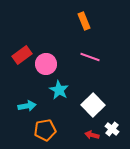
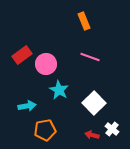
white square: moved 1 px right, 2 px up
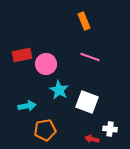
red rectangle: rotated 24 degrees clockwise
white square: moved 7 px left, 1 px up; rotated 25 degrees counterclockwise
white cross: moved 2 px left; rotated 32 degrees counterclockwise
red arrow: moved 4 px down
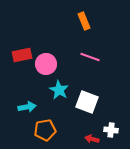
cyan arrow: moved 1 px down
white cross: moved 1 px right, 1 px down
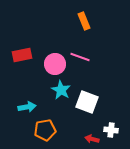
pink line: moved 10 px left
pink circle: moved 9 px right
cyan star: moved 2 px right
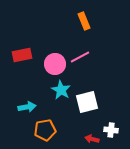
pink line: rotated 48 degrees counterclockwise
white square: rotated 35 degrees counterclockwise
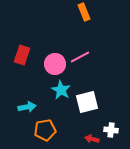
orange rectangle: moved 9 px up
red rectangle: rotated 60 degrees counterclockwise
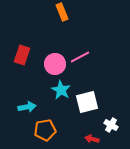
orange rectangle: moved 22 px left
white cross: moved 5 px up; rotated 24 degrees clockwise
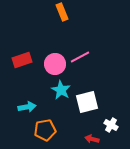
red rectangle: moved 5 px down; rotated 54 degrees clockwise
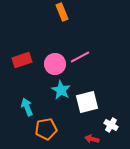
cyan arrow: rotated 102 degrees counterclockwise
orange pentagon: moved 1 px right, 1 px up
